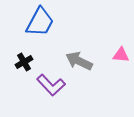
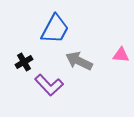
blue trapezoid: moved 15 px right, 7 px down
purple L-shape: moved 2 px left
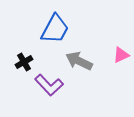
pink triangle: rotated 30 degrees counterclockwise
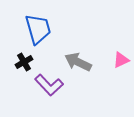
blue trapezoid: moved 17 px left; rotated 44 degrees counterclockwise
pink triangle: moved 5 px down
gray arrow: moved 1 px left, 1 px down
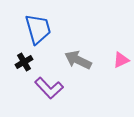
gray arrow: moved 2 px up
purple L-shape: moved 3 px down
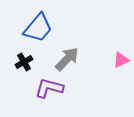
blue trapezoid: moved 1 px up; rotated 56 degrees clockwise
gray arrow: moved 11 px left, 1 px up; rotated 108 degrees clockwise
purple L-shape: rotated 148 degrees clockwise
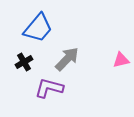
pink triangle: rotated 12 degrees clockwise
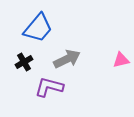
gray arrow: rotated 20 degrees clockwise
purple L-shape: moved 1 px up
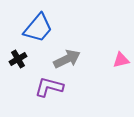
black cross: moved 6 px left, 3 px up
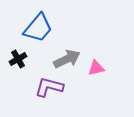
pink triangle: moved 25 px left, 8 px down
